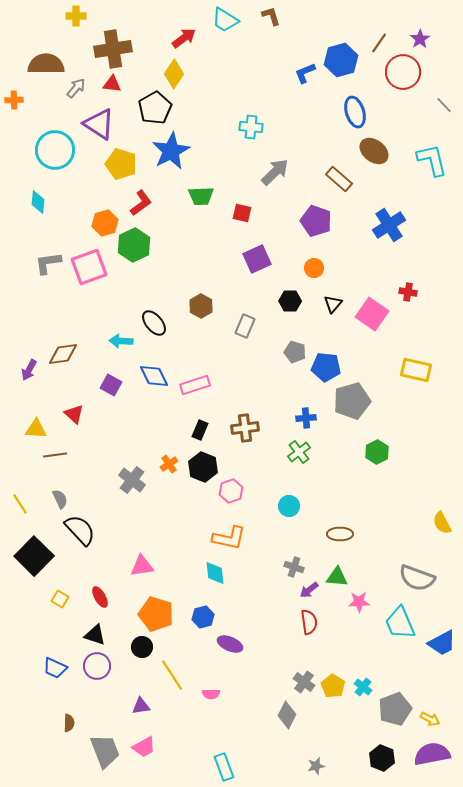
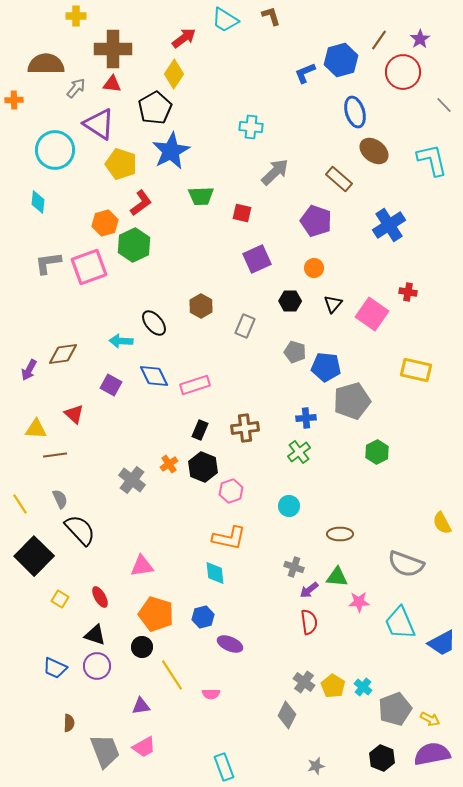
brown line at (379, 43): moved 3 px up
brown cross at (113, 49): rotated 9 degrees clockwise
gray semicircle at (417, 578): moved 11 px left, 14 px up
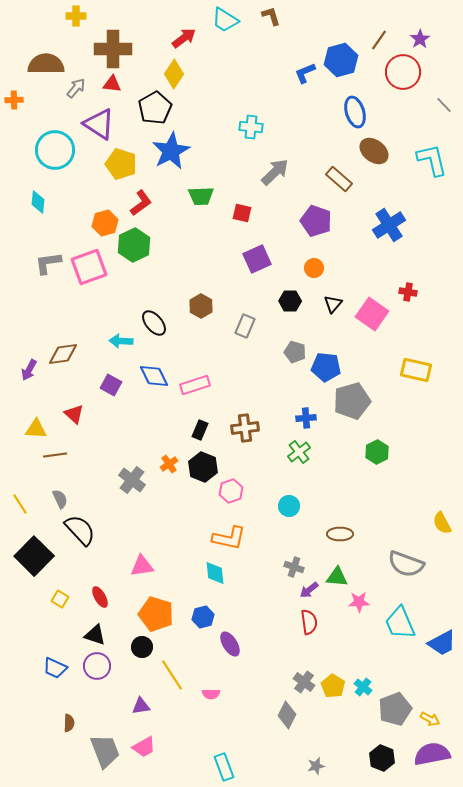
purple ellipse at (230, 644): rotated 35 degrees clockwise
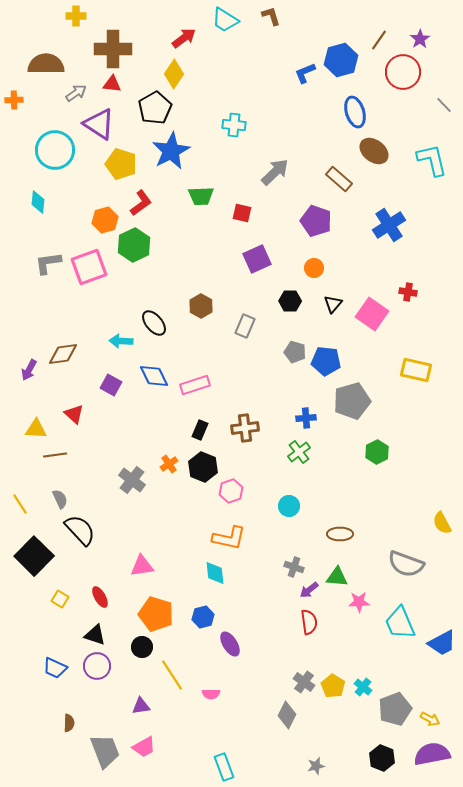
gray arrow at (76, 88): moved 5 px down; rotated 15 degrees clockwise
cyan cross at (251, 127): moved 17 px left, 2 px up
orange hexagon at (105, 223): moved 3 px up
blue pentagon at (326, 367): moved 6 px up
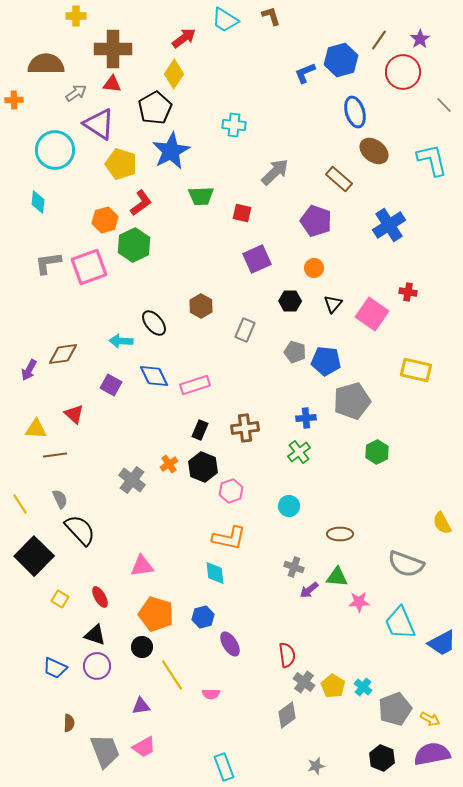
gray rectangle at (245, 326): moved 4 px down
red semicircle at (309, 622): moved 22 px left, 33 px down
gray diamond at (287, 715): rotated 28 degrees clockwise
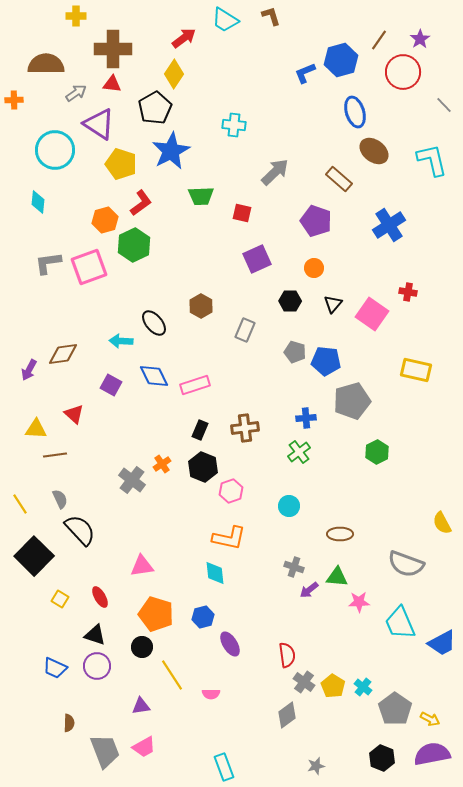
orange cross at (169, 464): moved 7 px left
gray pentagon at (395, 709): rotated 16 degrees counterclockwise
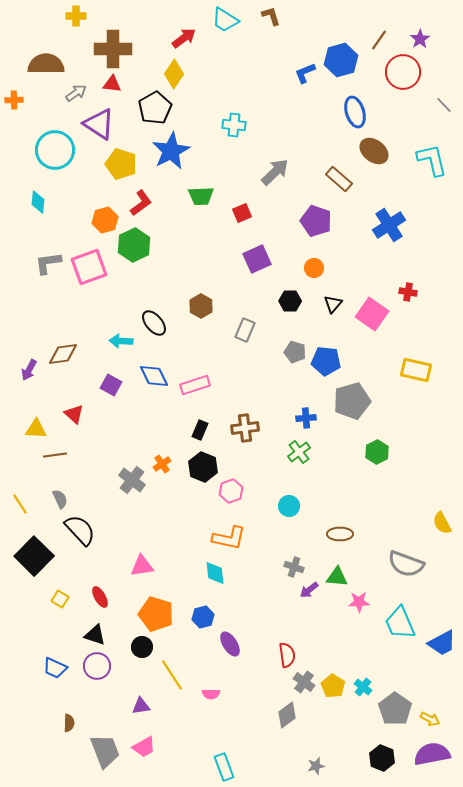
red square at (242, 213): rotated 36 degrees counterclockwise
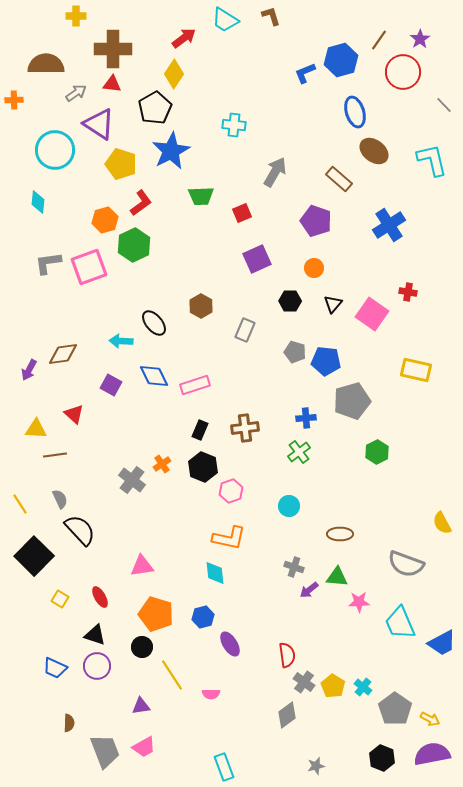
gray arrow at (275, 172): rotated 16 degrees counterclockwise
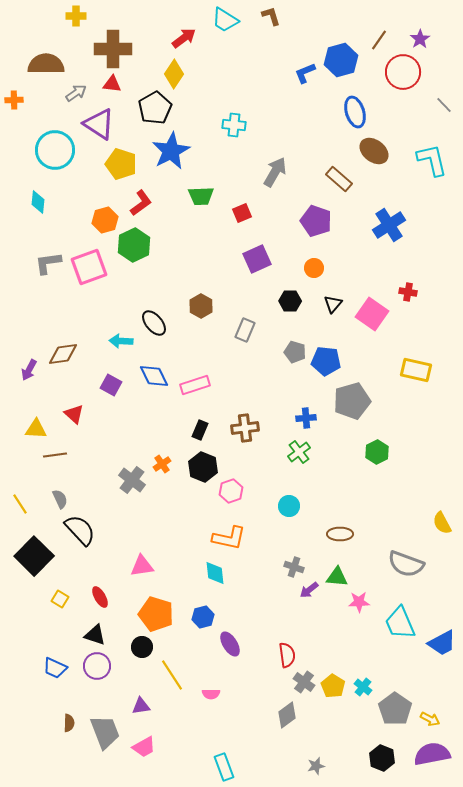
gray trapezoid at (105, 751): moved 19 px up
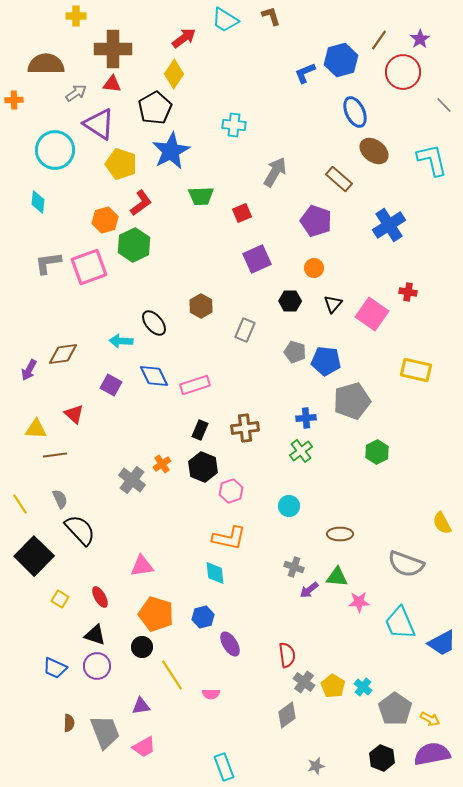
blue ellipse at (355, 112): rotated 8 degrees counterclockwise
green cross at (299, 452): moved 2 px right, 1 px up
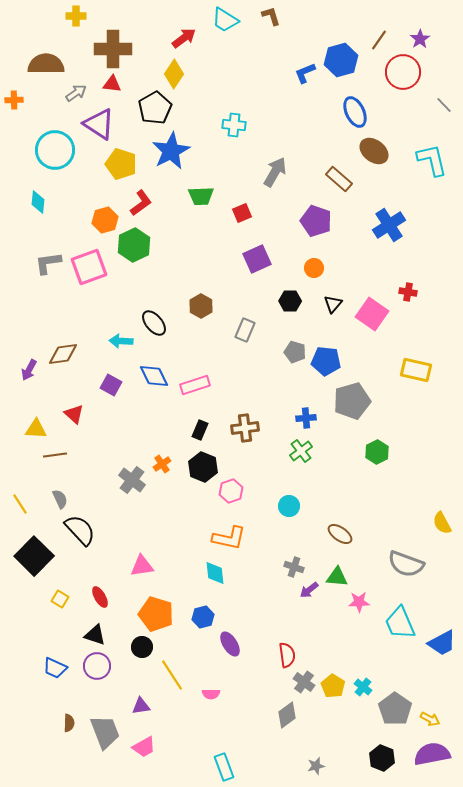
brown ellipse at (340, 534): rotated 35 degrees clockwise
